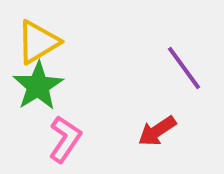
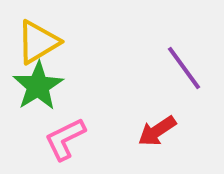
pink L-shape: rotated 150 degrees counterclockwise
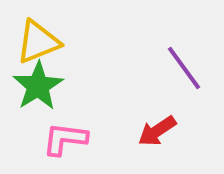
yellow triangle: rotated 9 degrees clockwise
pink L-shape: rotated 33 degrees clockwise
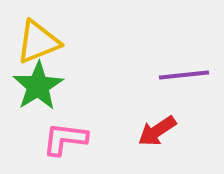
purple line: moved 7 px down; rotated 60 degrees counterclockwise
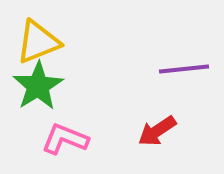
purple line: moved 6 px up
pink L-shape: rotated 15 degrees clockwise
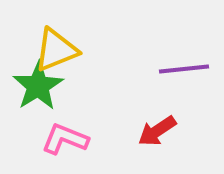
yellow triangle: moved 18 px right, 8 px down
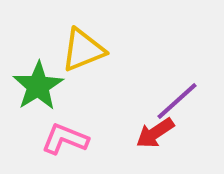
yellow triangle: moved 27 px right
purple line: moved 7 px left, 32 px down; rotated 36 degrees counterclockwise
red arrow: moved 2 px left, 2 px down
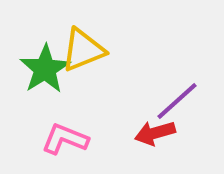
green star: moved 7 px right, 17 px up
red arrow: rotated 18 degrees clockwise
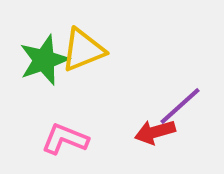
green star: moved 1 px left, 9 px up; rotated 12 degrees clockwise
purple line: moved 3 px right, 5 px down
red arrow: moved 1 px up
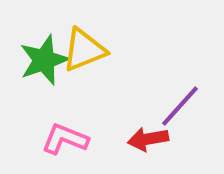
yellow triangle: moved 1 px right
purple line: rotated 6 degrees counterclockwise
red arrow: moved 7 px left, 7 px down; rotated 6 degrees clockwise
